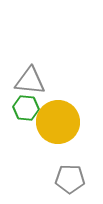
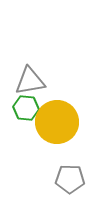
gray triangle: rotated 16 degrees counterclockwise
yellow circle: moved 1 px left
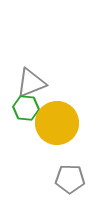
gray triangle: moved 1 px right, 2 px down; rotated 12 degrees counterclockwise
yellow circle: moved 1 px down
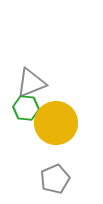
yellow circle: moved 1 px left
gray pentagon: moved 15 px left; rotated 24 degrees counterclockwise
